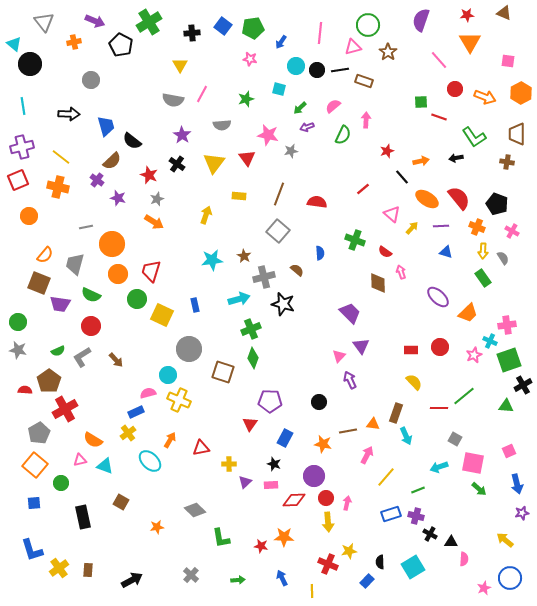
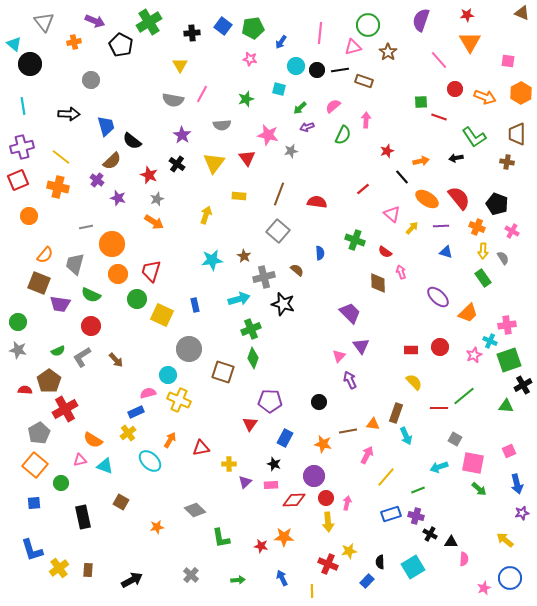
brown triangle at (504, 13): moved 18 px right
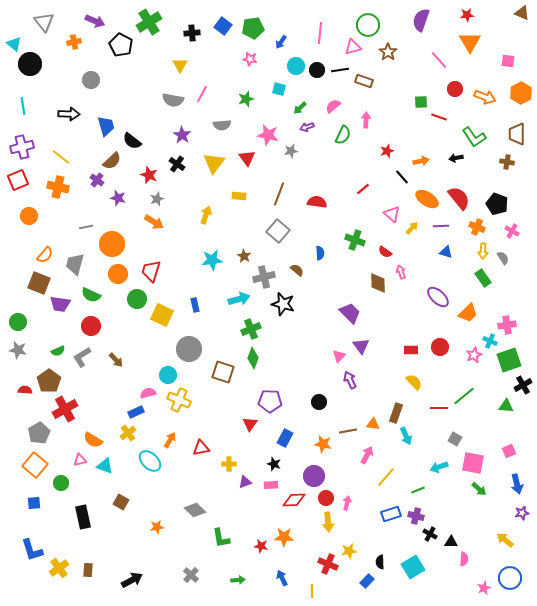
purple triangle at (245, 482): rotated 24 degrees clockwise
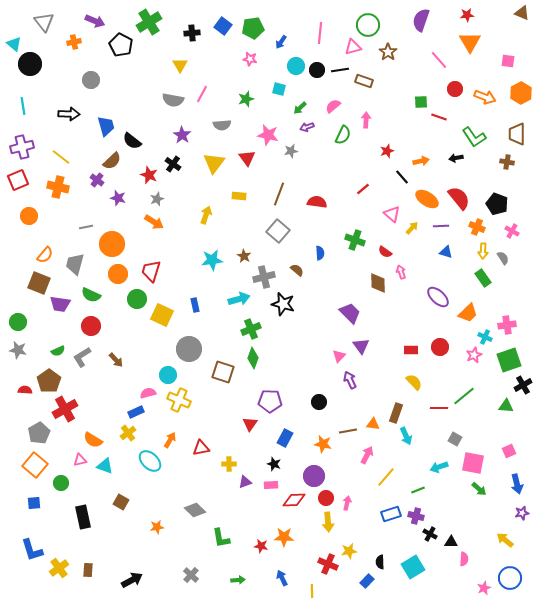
black cross at (177, 164): moved 4 px left
cyan cross at (490, 341): moved 5 px left, 4 px up
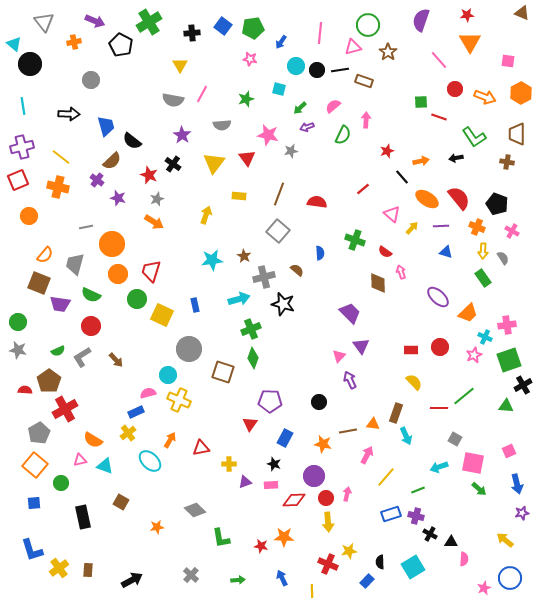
pink arrow at (347, 503): moved 9 px up
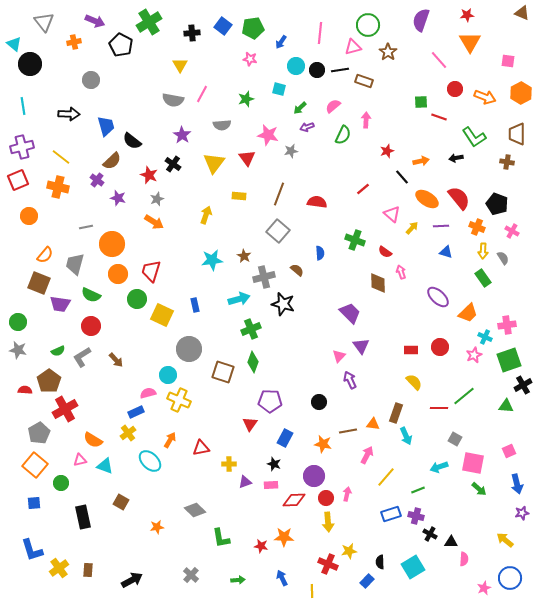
green diamond at (253, 358): moved 4 px down
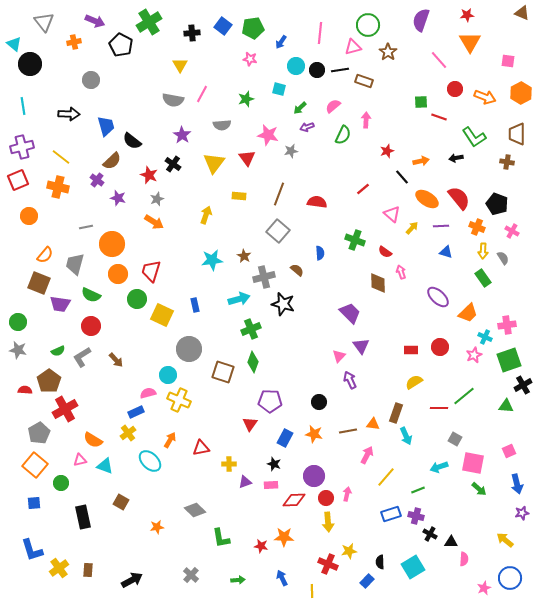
yellow semicircle at (414, 382): rotated 78 degrees counterclockwise
orange star at (323, 444): moved 9 px left, 10 px up
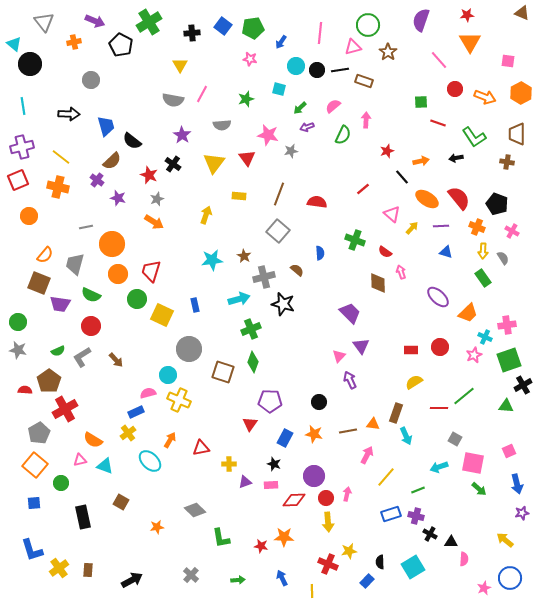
red line at (439, 117): moved 1 px left, 6 px down
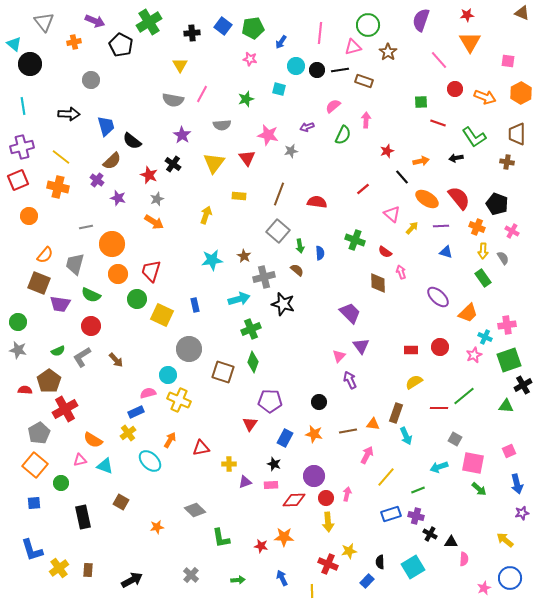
green arrow at (300, 108): moved 138 px down; rotated 56 degrees counterclockwise
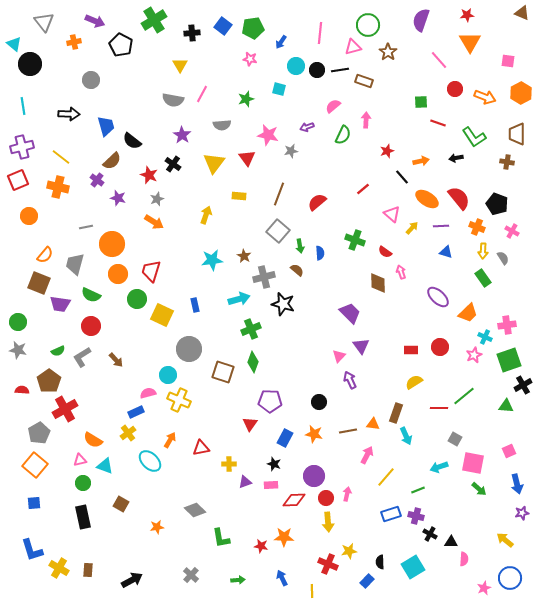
green cross at (149, 22): moved 5 px right, 2 px up
red semicircle at (317, 202): rotated 48 degrees counterclockwise
red semicircle at (25, 390): moved 3 px left
green circle at (61, 483): moved 22 px right
brown square at (121, 502): moved 2 px down
yellow cross at (59, 568): rotated 24 degrees counterclockwise
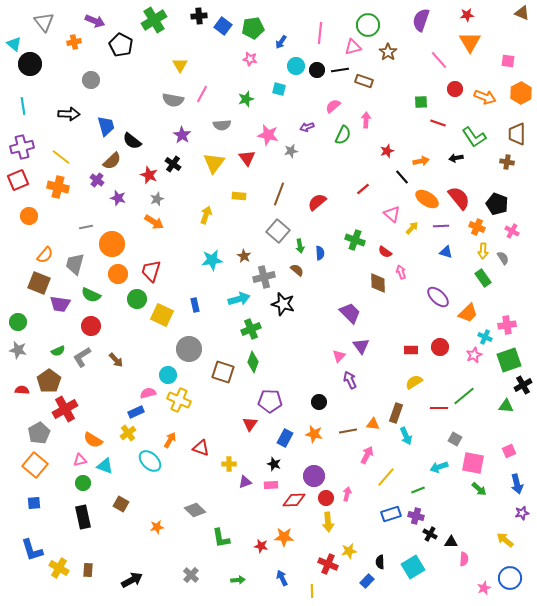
black cross at (192, 33): moved 7 px right, 17 px up
red triangle at (201, 448): rotated 30 degrees clockwise
